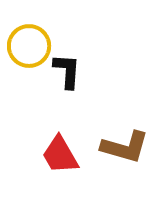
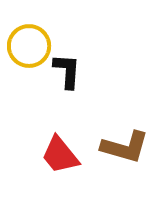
red trapezoid: rotated 9 degrees counterclockwise
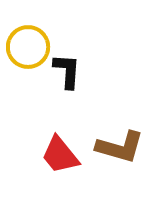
yellow circle: moved 1 px left, 1 px down
brown L-shape: moved 5 px left
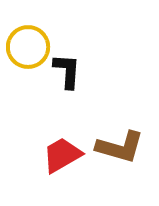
red trapezoid: moved 2 px right; rotated 99 degrees clockwise
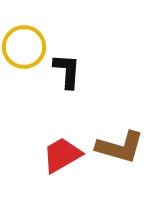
yellow circle: moved 4 px left
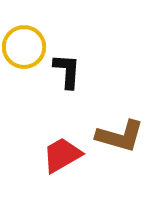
brown L-shape: moved 11 px up
